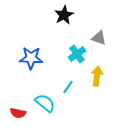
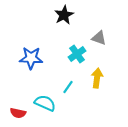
yellow arrow: moved 2 px down
cyan semicircle: rotated 15 degrees counterclockwise
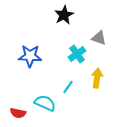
blue star: moved 1 px left, 2 px up
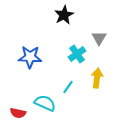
gray triangle: rotated 42 degrees clockwise
blue star: moved 1 px down
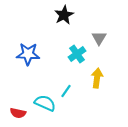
blue star: moved 2 px left, 3 px up
cyan line: moved 2 px left, 4 px down
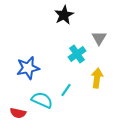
blue star: moved 14 px down; rotated 15 degrees counterclockwise
cyan line: moved 1 px up
cyan semicircle: moved 3 px left, 3 px up
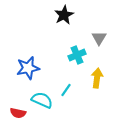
cyan cross: moved 1 px down; rotated 12 degrees clockwise
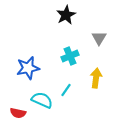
black star: moved 2 px right
cyan cross: moved 7 px left, 1 px down
yellow arrow: moved 1 px left
